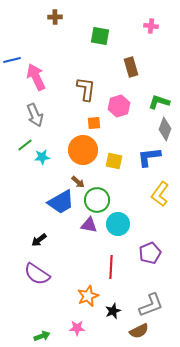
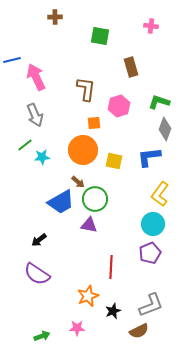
green circle: moved 2 px left, 1 px up
cyan circle: moved 35 px right
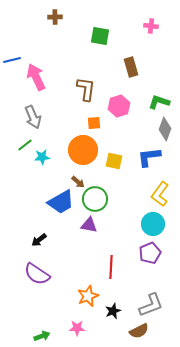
gray arrow: moved 2 px left, 2 px down
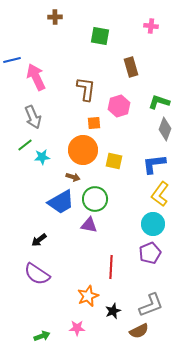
blue L-shape: moved 5 px right, 7 px down
brown arrow: moved 5 px left, 5 px up; rotated 24 degrees counterclockwise
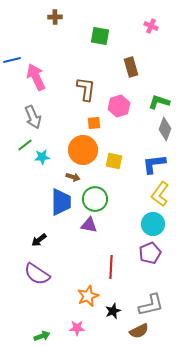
pink cross: rotated 16 degrees clockwise
blue trapezoid: rotated 60 degrees counterclockwise
gray L-shape: rotated 8 degrees clockwise
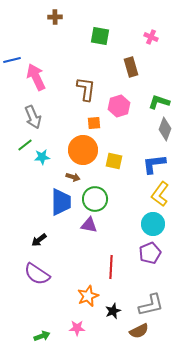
pink cross: moved 11 px down
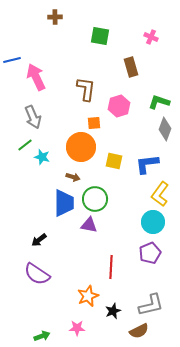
orange circle: moved 2 px left, 3 px up
cyan star: rotated 21 degrees clockwise
blue L-shape: moved 7 px left
blue trapezoid: moved 3 px right, 1 px down
cyan circle: moved 2 px up
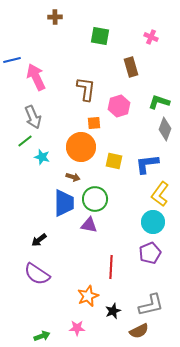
green line: moved 4 px up
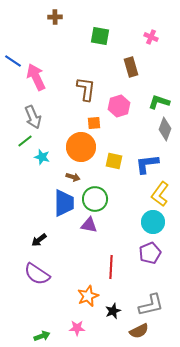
blue line: moved 1 px right, 1 px down; rotated 48 degrees clockwise
